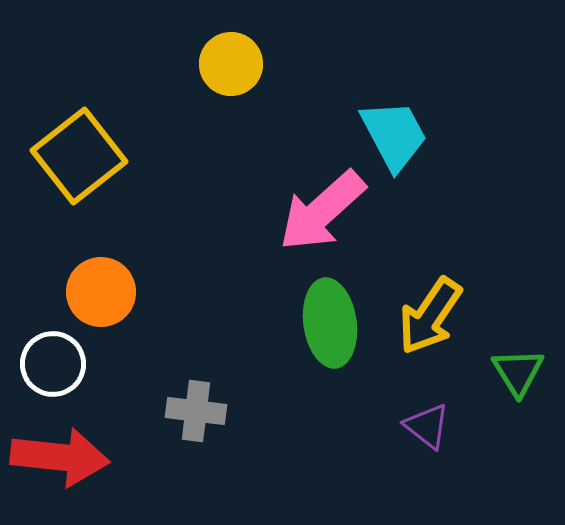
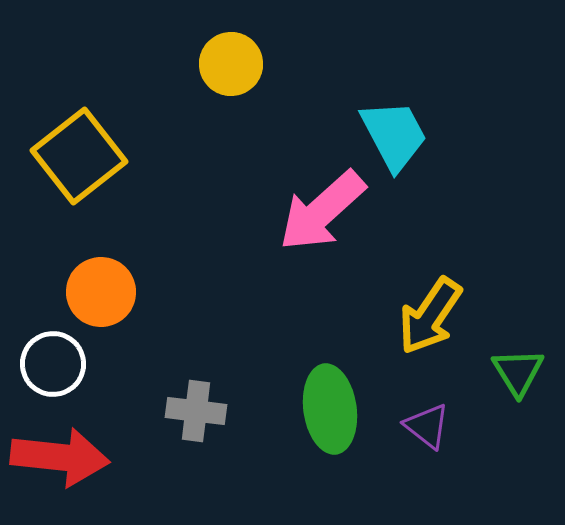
green ellipse: moved 86 px down
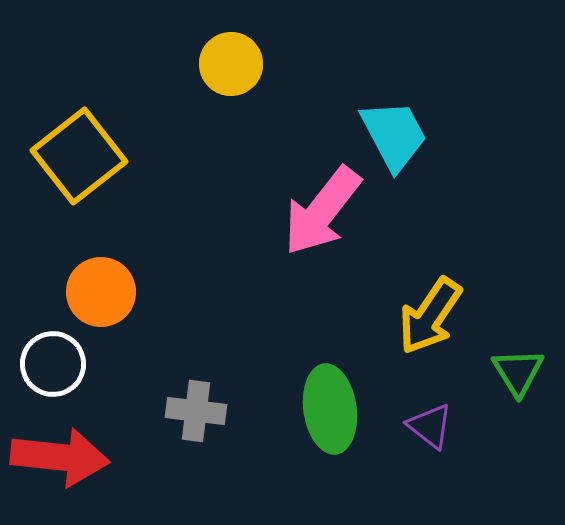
pink arrow: rotated 10 degrees counterclockwise
purple triangle: moved 3 px right
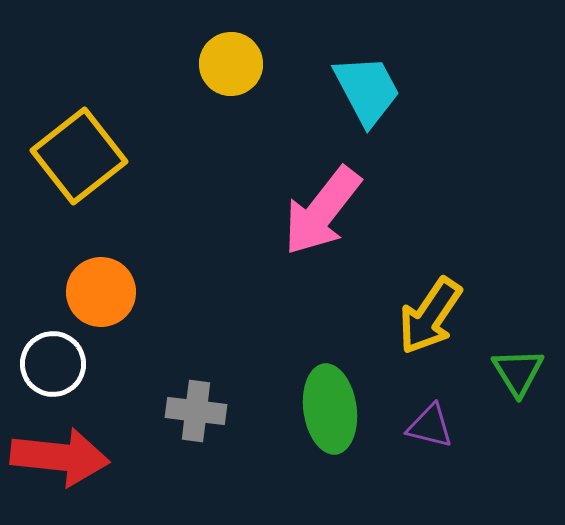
cyan trapezoid: moved 27 px left, 45 px up
purple triangle: rotated 24 degrees counterclockwise
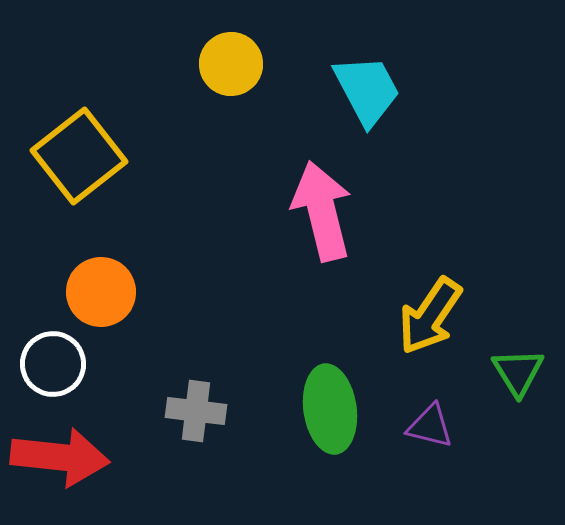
pink arrow: rotated 128 degrees clockwise
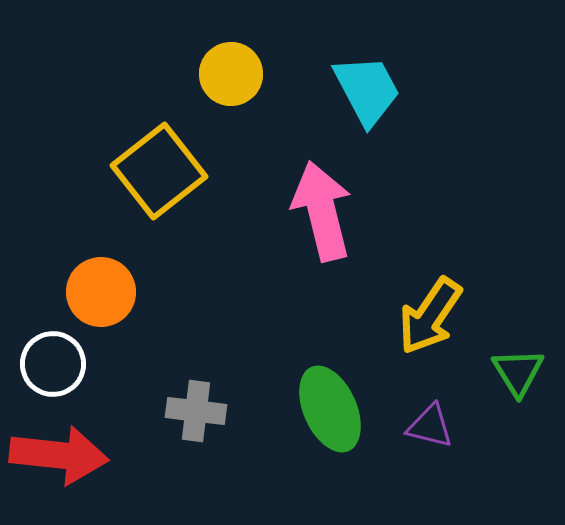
yellow circle: moved 10 px down
yellow square: moved 80 px right, 15 px down
green ellipse: rotated 16 degrees counterclockwise
red arrow: moved 1 px left, 2 px up
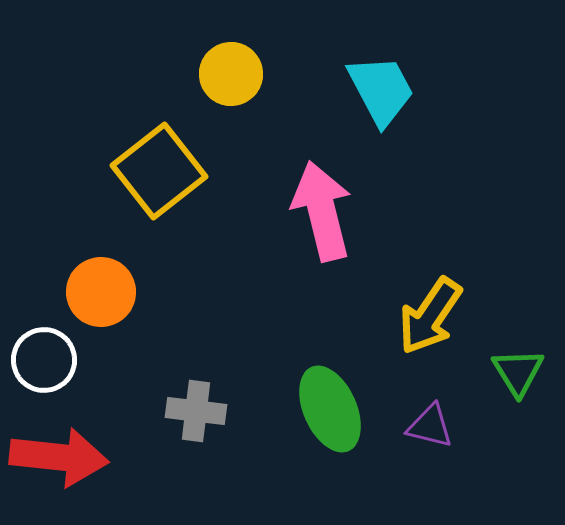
cyan trapezoid: moved 14 px right
white circle: moved 9 px left, 4 px up
red arrow: moved 2 px down
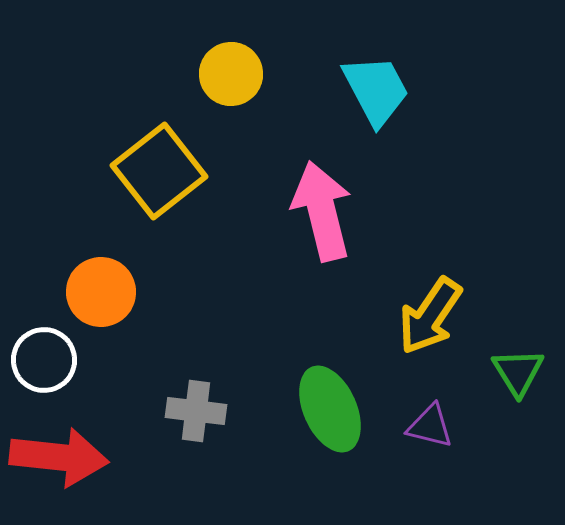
cyan trapezoid: moved 5 px left
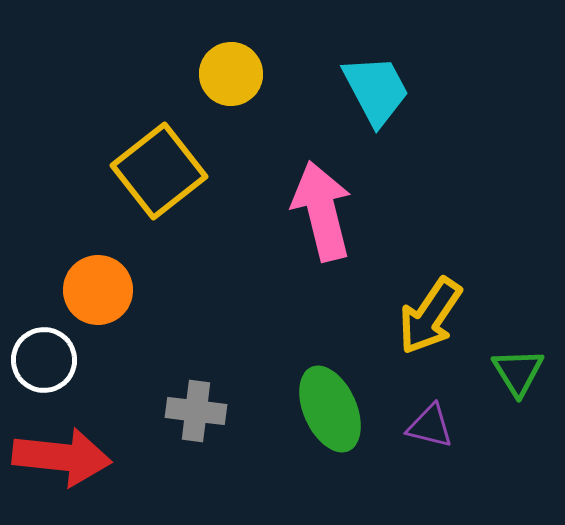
orange circle: moved 3 px left, 2 px up
red arrow: moved 3 px right
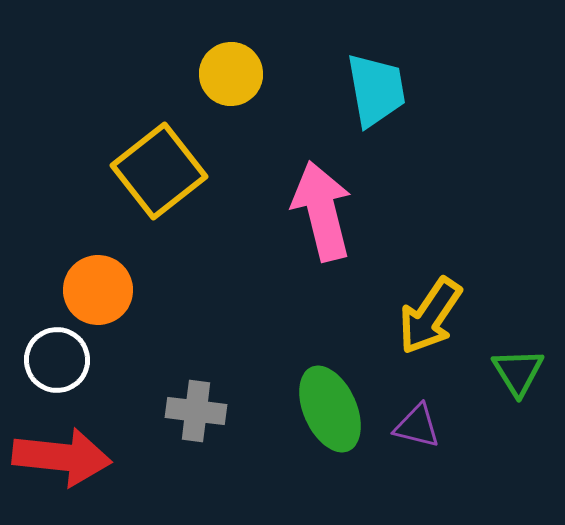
cyan trapezoid: rotated 18 degrees clockwise
white circle: moved 13 px right
purple triangle: moved 13 px left
